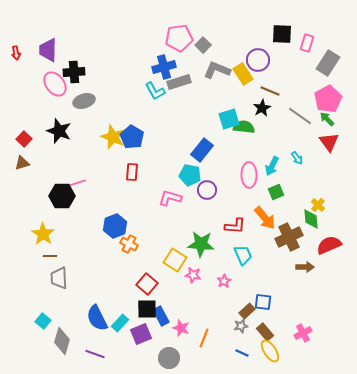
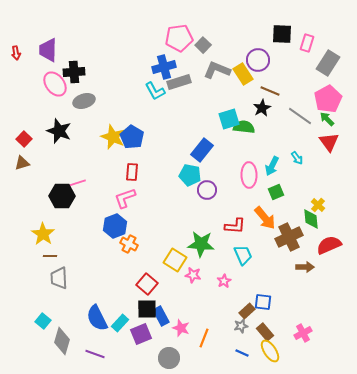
pink L-shape at (170, 198): moved 45 px left; rotated 35 degrees counterclockwise
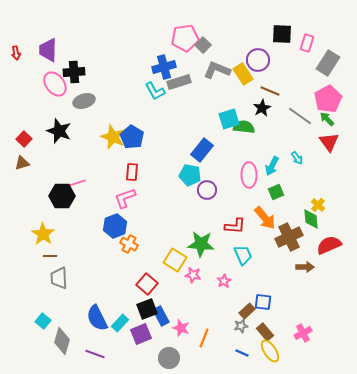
pink pentagon at (179, 38): moved 6 px right
black square at (147, 309): rotated 20 degrees counterclockwise
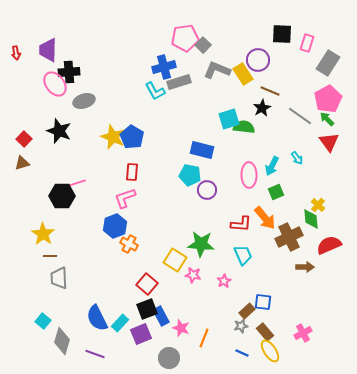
black cross at (74, 72): moved 5 px left
blue rectangle at (202, 150): rotated 65 degrees clockwise
red L-shape at (235, 226): moved 6 px right, 2 px up
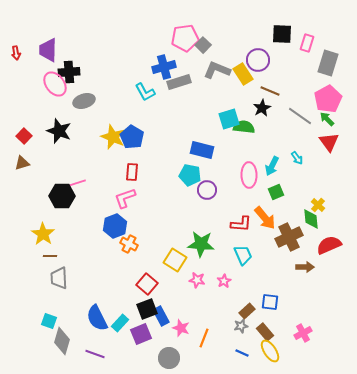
gray rectangle at (328, 63): rotated 15 degrees counterclockwise
cyan L-shape at (155, 91): moved 10 px left, 1 px down
red square at (24, 139): moved 3 px up
pink star at (193, 275): moved 4 px right, 5 px down
blue square at (263, 302): moved 7 px right
cyan square at (43, 321): moved 6 px right; rotated 21 degrees counterclockwise
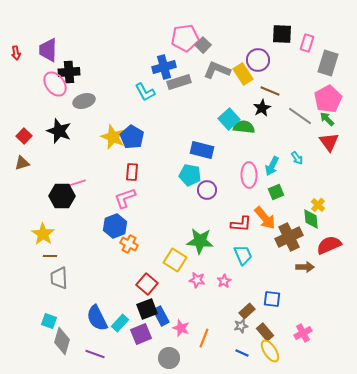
cyan square at (229, 119): rotated 25 degrees counterclockwise
green star at (201, 244): moved 1 px left, 3 px up
blue square at (270, 302): moved 2 px right, 3 px up
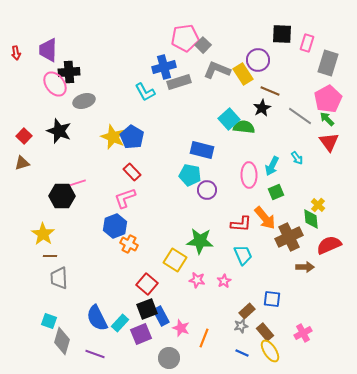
red rectangle at (132, 172): rotated 48 degrees counterclockwise
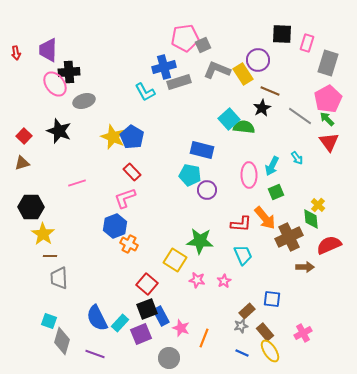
gray square at (203, 45): rotated 21 degrees clockwise
black hexagon at (62, 196): moved 31 px left, 11 px down
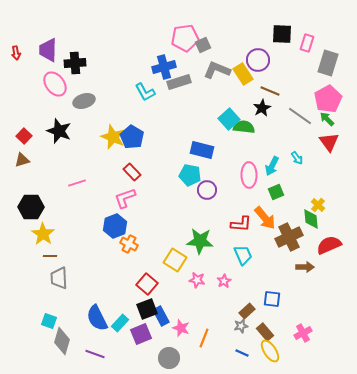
black cross at (69, 72): moved 6 px right, 9 px up
brown triangle at (22, 163): moved 3 px up
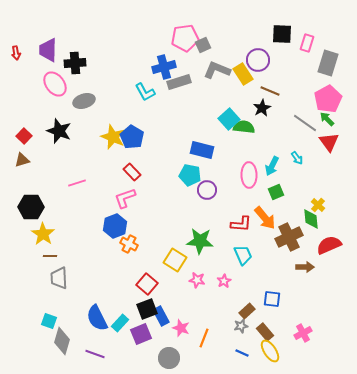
gray line at (300, 116): moved 5 px right, 7 px down
